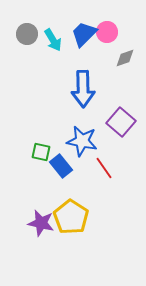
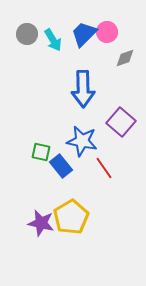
yellow pentagon: rotated 8 degrees clockwise
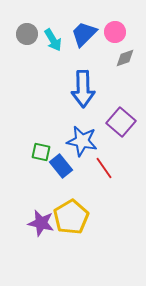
pink circle: moved 8 px right
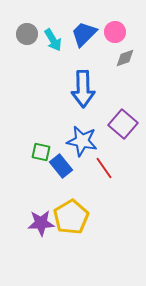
purple square: moved 2 px right, 2 px down
purple star: rotated 16 degrees counterclockwise
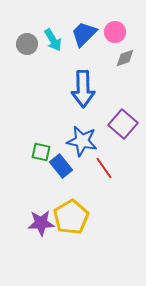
gray circle: moved 10 px down
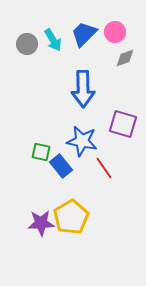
purple square: rotated 24 degrees counterclockwise
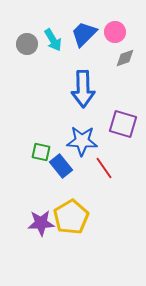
blue star: rotated 8 degrees counterclockwise
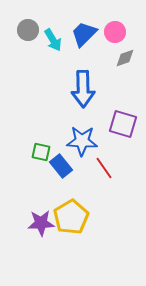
gray circle: moved 1 px right, 14 px up
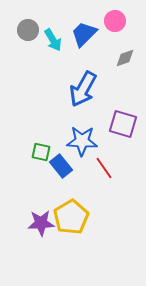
pink circle: moved 11 px up
blue arrow: rotated 30 degrees clockwise
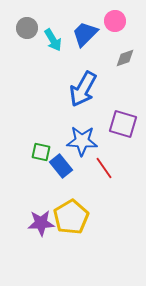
gray circle: moved 1 px left, 2 px up
blue trapezoid: moved 1 px right
